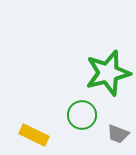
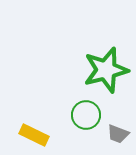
green star: moved 2 px left, 3 px up
green circle: moved 4 px right
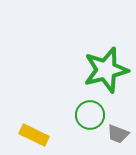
green circle: moved 4 px right
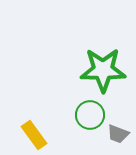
green star: moved 3 px left; rotated 15 degrees clockwise
yellow rectangle: rotated 28 degrees clockwise
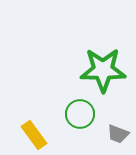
green circle: moved 10 px left, 1 px up
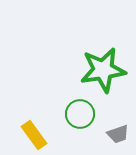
green star: rotated 9 degrees counterclockwise
gray trapezoid: rotated 40 degrees counterclockwise
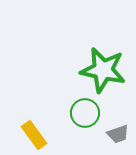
green star: rotated 21 degrees clockwise
green circle: moved 5 px right, 1 px up
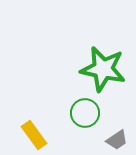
green star: moved 1 px up
gray trapezoid: moved 1 px left, 6 px down; rotated 15 degrees counterclockwise
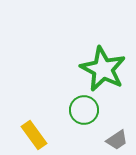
green star: rotated 15 degrees clockwise
green circle: moved 1 px left, 3 px up
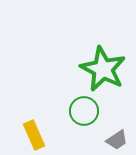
green circle: moved 1 px down
yellow rectangle: rotated 12 degrees clockwise
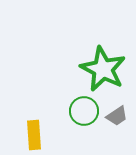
yellow rectangle: rotated 20 degrees clockwise
gray trapezoid: moved 24 px up
